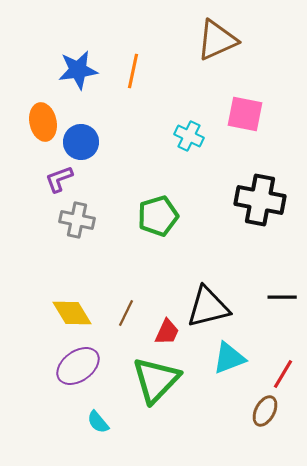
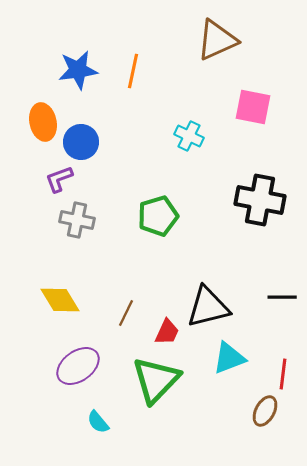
pink square: moved 8 px right, 7 px up
yellow diamond: moved 12 px left, 13 px up
red line: rotated 24 degrees counterclockwise
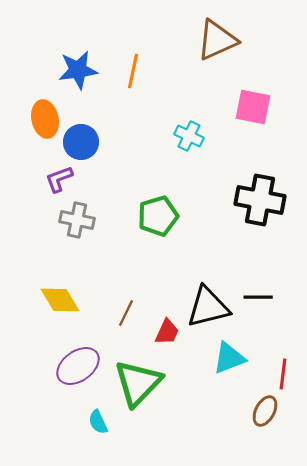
orange ellipse: moved 2 px right, 3 px up
black line: moved 24 px left
green triangle: moved 18 px left, 3 px down
cyan semicircle: rotated 15 degrees clockwise
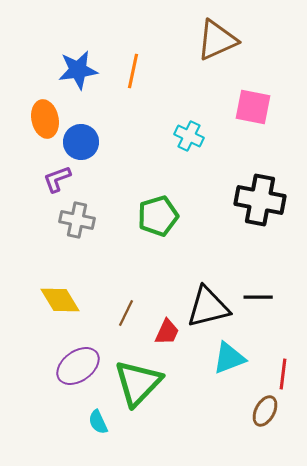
purple L-shape: moved 2 px left
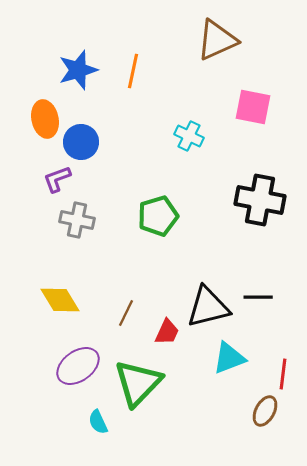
blue star: rotated 9 degrees counterclockwise
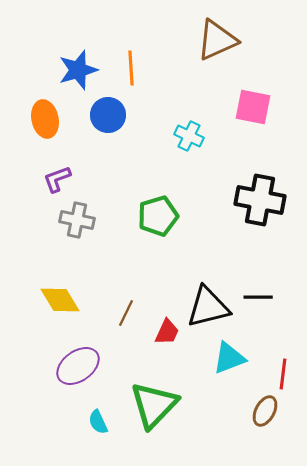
orange line: moved 2 px left, 3 px up; rotated 16 degrees counterclockwise
blue circle: moved 27 px right, 27 px up
green triangle: moved 16 px right, 22 px down
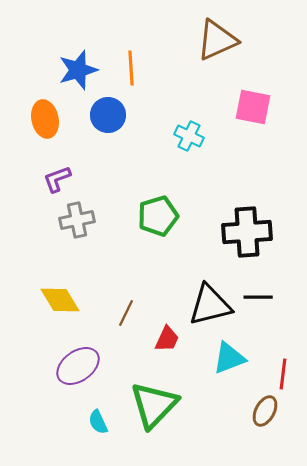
black cross: moved 13 px left, 32 px down; rotated 15 degrees counterclockwise
gray cross: rotated 24 degrees counterclockwise
black triangle: moved 2 px right, 2 px up
red trapezoid: moved 7 px down
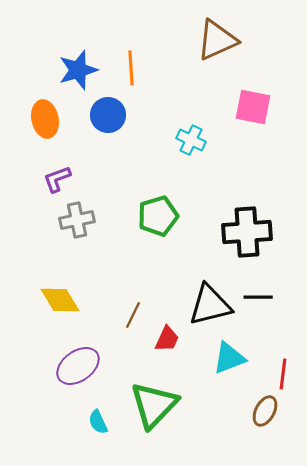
cyan cross: moved 2 px right, 4 px down
brown line: moved 7 px right, 2 px down
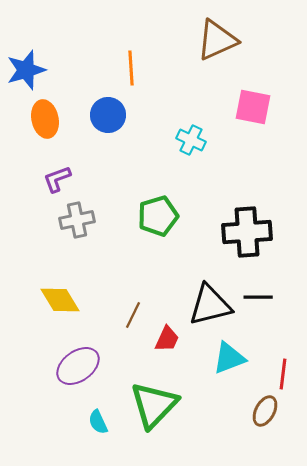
blue star: moved 52 px left
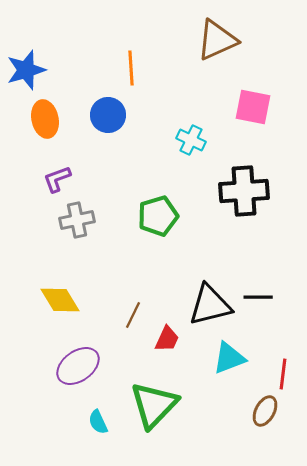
black cross: moved 3 px left, 41 px up
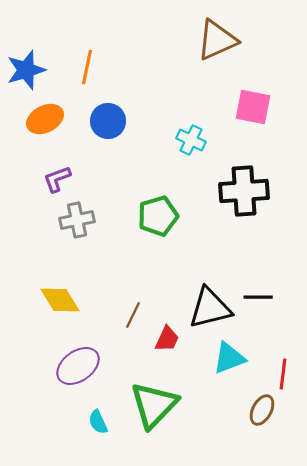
orange line: moved 44 px left, 1 px up; rotated 16 degrees clockwise
blue circle: moved 6 px down
orange ellipse: rotated 75 degrees clockwise
black triangle: moved 3 px down
brown ellipse: moved 3 px left, 1 px up
